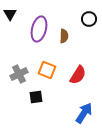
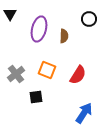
gray cross: moved 3 px left; rotated 12 degrees counterclockwise
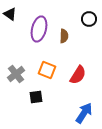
black triangle: rotated 24 degrees counterclockwise
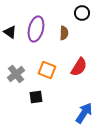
black triangle: moved 18 px down
black circle: moved 7 px left, 6 px up
purple ellipse: moved 3 px left
brown semicircle: moved 3 px up
red semicircle: moved 1 px right, 8 px up
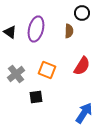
brown semicircle: moved 5 px right, 2 px up
red semicircle: moved 3 px right, 1 px up
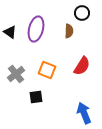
blue arrow: rotated 55 degrees counterclockwise
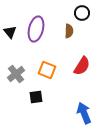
black triangle: rotated 16 degrees clockwise
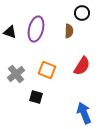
black triangle: rotated 32 degrees counterclockwise
black square: rotated 24 degrees clockwise
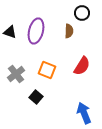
purple ellipse: moved 2 px down
black square: rotated 24 degrees clockwise
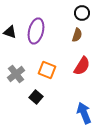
brown semicircle: moved 8 px right, 4 px down; rotated 16 degrees clockwise
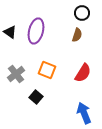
black triangle: rotated 16 degrees clockwise
red semicircle: moved 1 px right, 7 px down
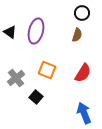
gray cross: moved 4 px down
